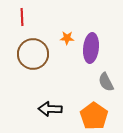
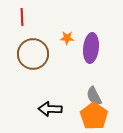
gray semicircle: moved 12 px left, 14 px down
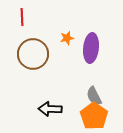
orange star: rotated 16 degrees counterclockwise
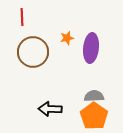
brown circle: moved 2 px up
gray semicircle: rotated 114 degrees clockwise
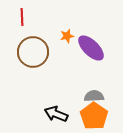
orange star: moved 2 px up
purple ellipse: rotated 52 degrees counterclockwise
black arrow: moved 6 px right, 5 px down; rotated 20 degrees clockwise
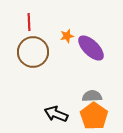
red line: moved 7 px right, 5 px down
gray semicircle: moved 2 px left
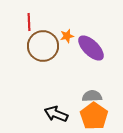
brown circle: moved 10 px right, 6 px up
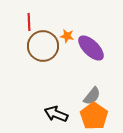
orange star: rotated 24 degrees clockwise
gray semicircle: rotated 132 degrees clockwise
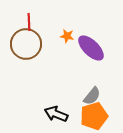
brown circle: moved 17 px left, 2 px up
orange pentagon: rotated 20 degrees clockwise
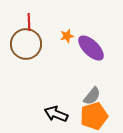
orange star: rotated 24 degrees counterclockwise
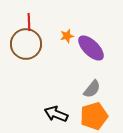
gray semicircle: moved 7 px up
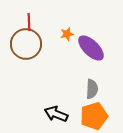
orange star: moved 2 px up
gray semicircle: rotated 36 degrees counterclockwise
